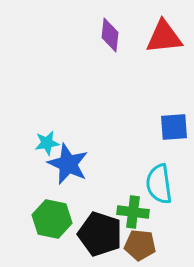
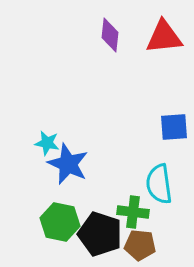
cyan star: rotated 20 degrees clockwise
green hexagon: moved 8 px right, 3 px down
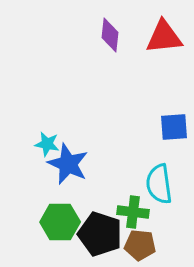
cyan star: moved 1 px down
green hexagon: rotated 12 degrees counterclockwise
